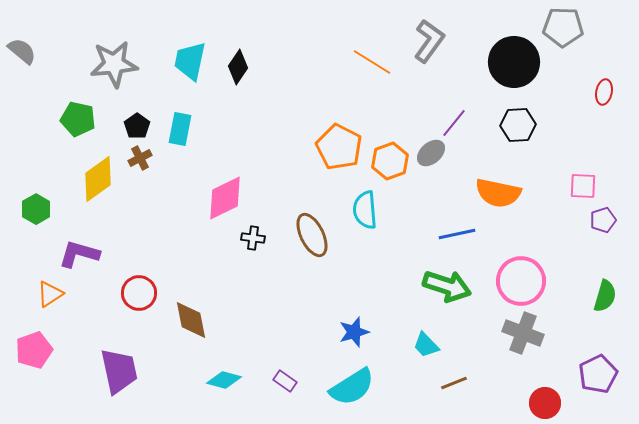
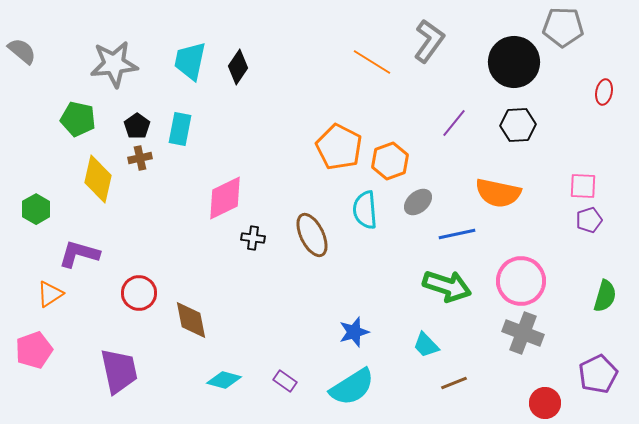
gray ellipse at (431, 153): moved 13 px left, 49 px down
brown cross at (140, 158): rotated 15 degrees clockwise
yellow diamond at (98, 179): rotated 42 degrees counterclockwise
purple pentagon at (603, 220): moved 14 px left
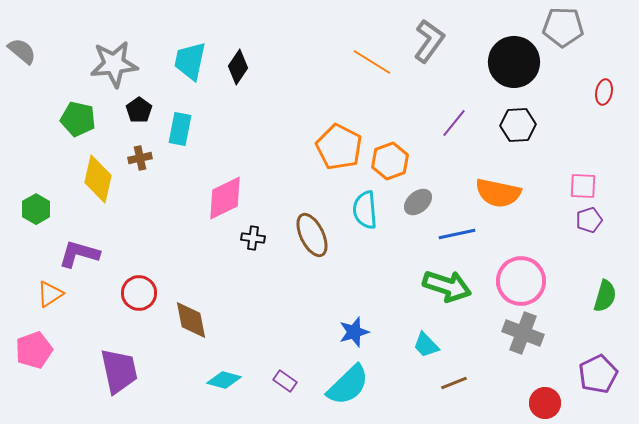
black pentagon at (137, 126): moved 2 px right, 16 px up
cyan semicircle at (352, 387): moved 4 px left, 2 px up; rotated 12 degrees counterclockwise
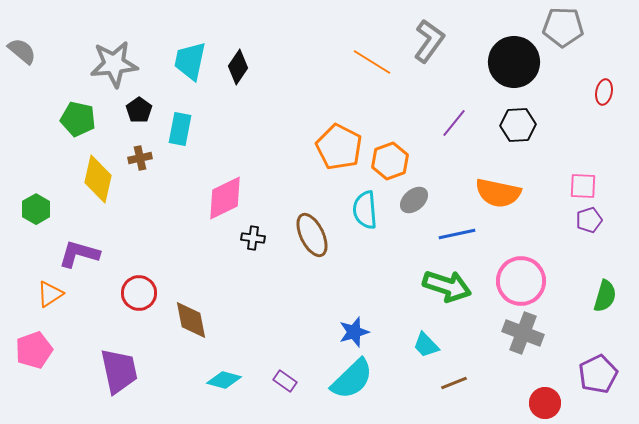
gray ellipse at (418, 202): moved 4 px left, 2 px up
cyan semicircle at (348, 385): moved 4 px right, 6 px up
